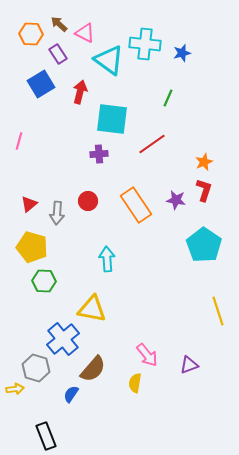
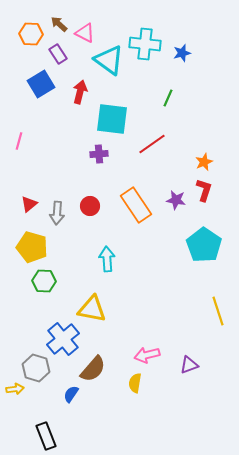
red circle: moved 2 px right, 5 px down
pink arrow: rotated 115 degrees clockwise
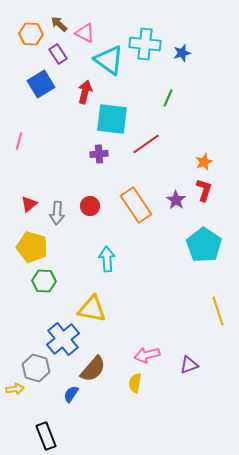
red arrow: moved 5 px right
red line: moved 6 px left
purple star: rotated 24 degrees clockwise
